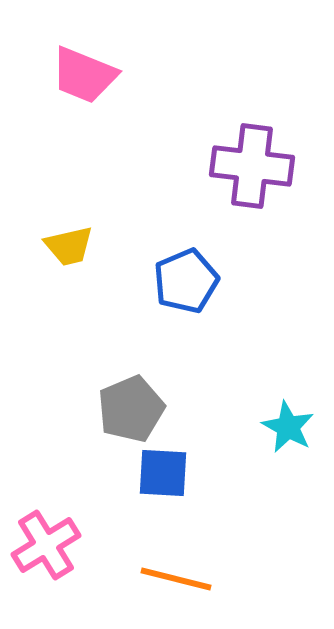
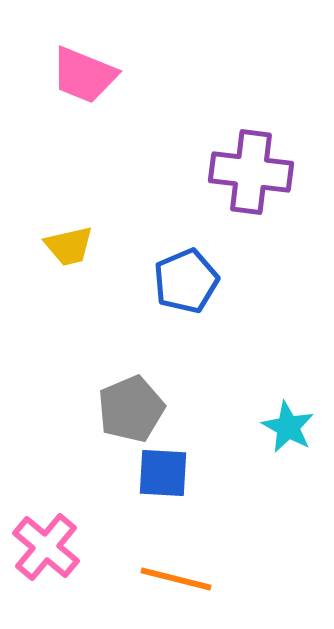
purple cross: moved 1 px left, 6 px down
pink cross: moved 2 px down; rotated 18 degrees counterclockwise
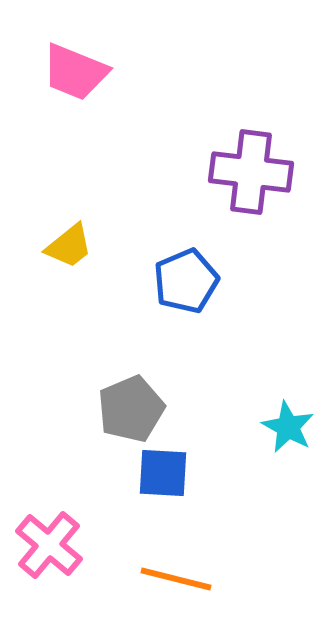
pink trapezoid: moved 9 px left, 3 px up
yellow trapezoid: rotated 26 degrees counterclockwise
pink cross: moved 3 px right, 2 px up
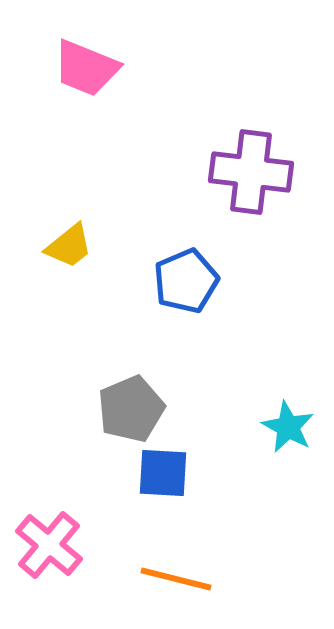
pink trapezoid: moved 11 px right, 4 px up
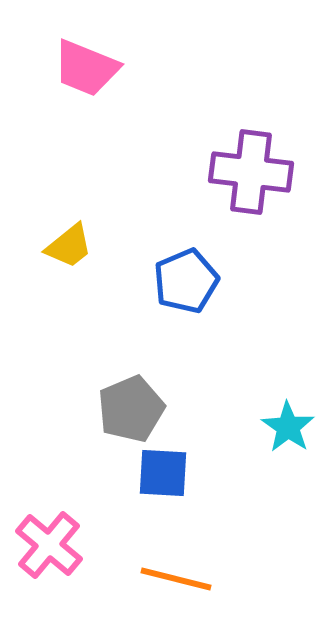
cyan star: rotated 6 degrees clockwise
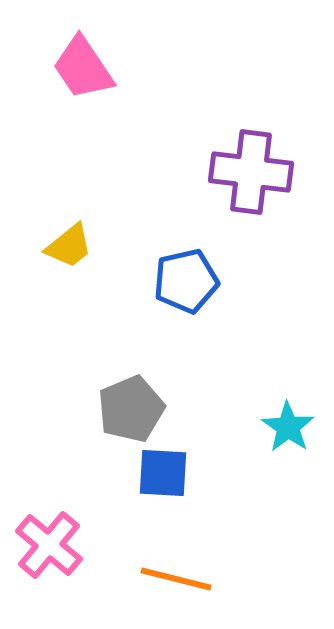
pink trapezoid: moved 3 px left; rotated 34 degrees clockwise
blue pentagon: rotated 10 degrees clockwise
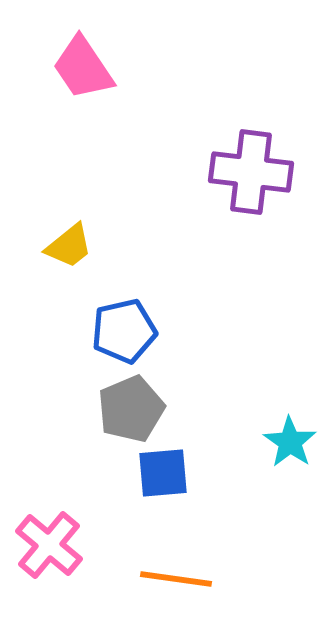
blue pentagon: moved 62 px left, 50 px down
cyan star: moved 2 px right, 15 px down
blue square: rotated 8 degrees counterclockwise
orange line: rotated 6 degrees counterclockwise
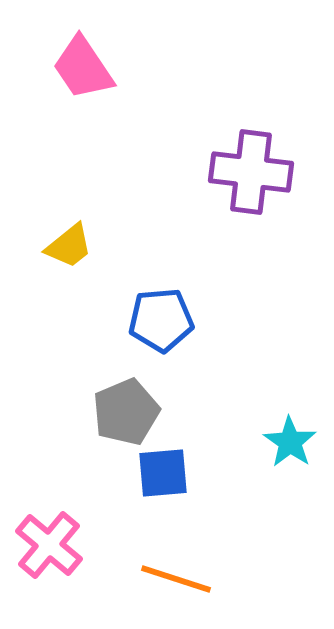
blue pentagon: moved 37 px right, 11 px up; rotated 8 degrees clockwise
gray pentagon: moved 5 px left, 3 px down
orange line: rotated 10 degrees clockwise
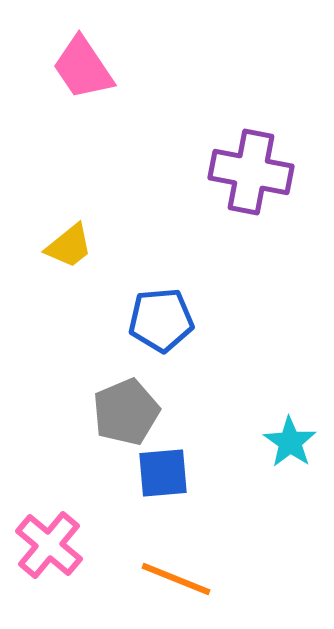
purple cross: rotated 4 degrees clockwise
orange line: rotated 4 degrees clockwise
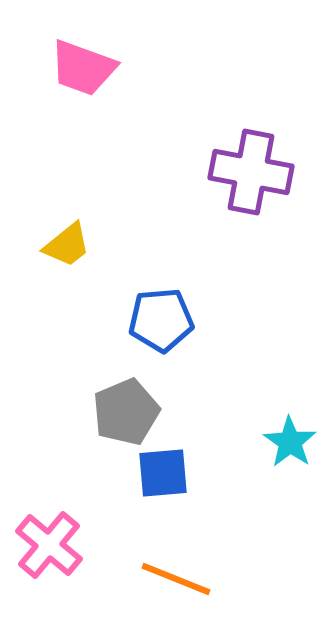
pink trapezoid: rotated 36 degrees counterclockwise
yellow trapezoid: moved 2 px left, 1 px up
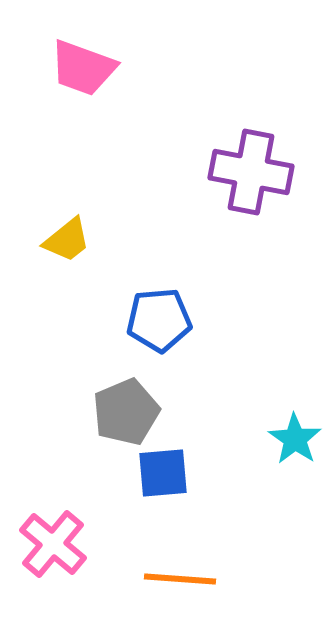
yellow trapezoid: moved 5 px up
blue pentagon: moved 2 px left
cyan star: moved 5 px right, 3 px up
pink cross: moved 4 px right, 1 px up
orange line: moved 4 px right; rotated 18 degrees counterclockwise
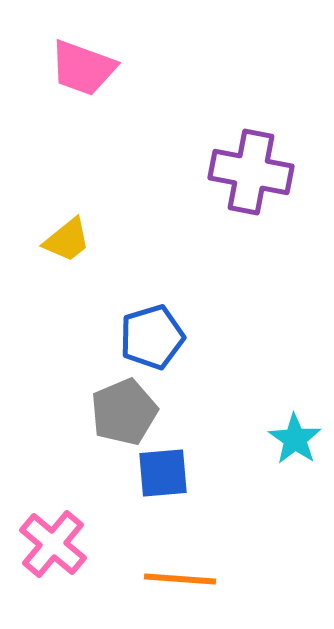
blue pentagon: moved 7 px left, 17 px down; rotated 12 degrees counterclockwise
gray pentagon: moved 2 px left
